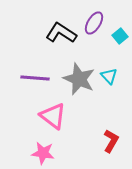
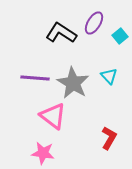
gray star: moved 6 px left, 4 px down; rotated 8 degrees clockwise
red L-shape: moved 2 px left, 3 px up
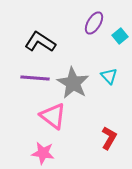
black L-shape: moved 21 px left, 9 px down
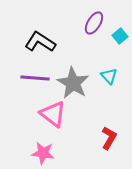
pink triangle: moved 2 px up
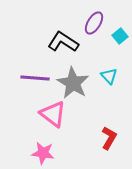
black L-shape: moved 23 px right
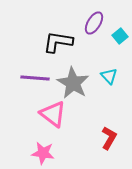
black L-shape: moved 5 px left; rotated 24 degrees counterclockwise
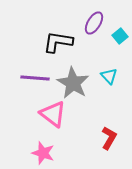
pink star: rotated 10 degrees clockwise
